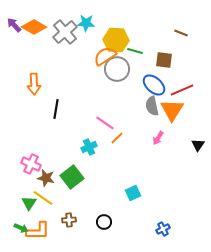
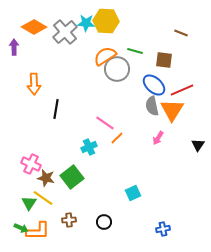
purple arrow: moved 22 px down; rotated 42 degrees clockwise
yellow hexagon: moved 10 px left, 19 px up
blue cross: rotated 16 degrees clockwise
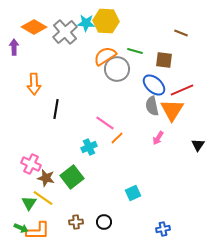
brown cross: moved 7 px right, 2 px down
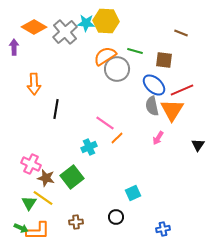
black circle: moved 12 px right, 5 px up
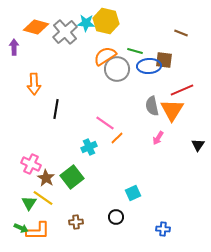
yellow hexagon: rotated 10 degrees clockwise
orange diamond: moved 2 px right; rotated 15 degrees counterclockwise
blue ellipse: moved 5 px left, 19 px up; rotated 45 degrees counterclockwise
brown star: rotated 18 degrees clockwise
blue cross: rotated 16 degrees clockwise
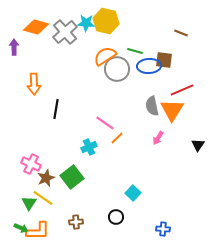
brown star: rotated 18 degrees clockwise
cyan square: rotated 21 degrees counterclockwise
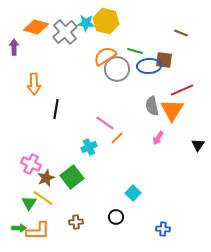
green arrow: moved 2 px left; rotated 24 degrees counterclockwise
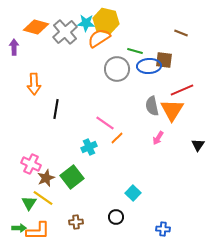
orange semicircle: moved 6 px left, 18 px up
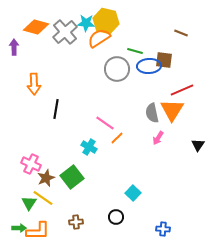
gray semicircle: moved 7 px down
cyan cross: rotated 35 degrees counterclockwise
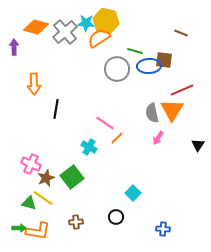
green triangle: rotated 49 degrees counterclockwise
orange L-shape: rotated 10 degrees clockwise
